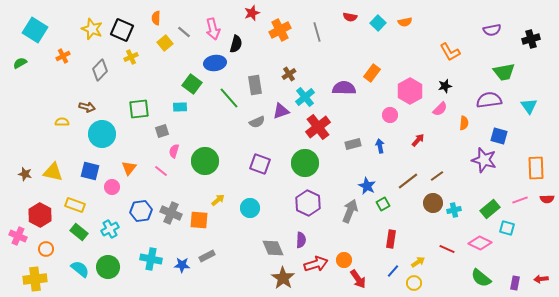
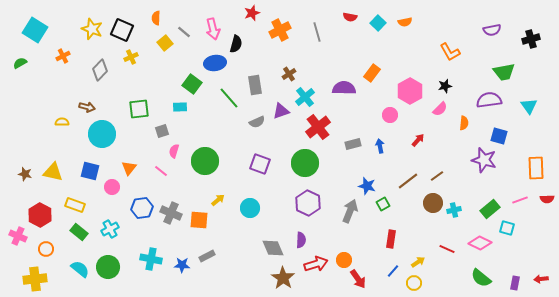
blue star at (367, 186): rotated 12 degrees counterclockwise
blue hexagon at (141, 211): moved 1 px right, 3 px up
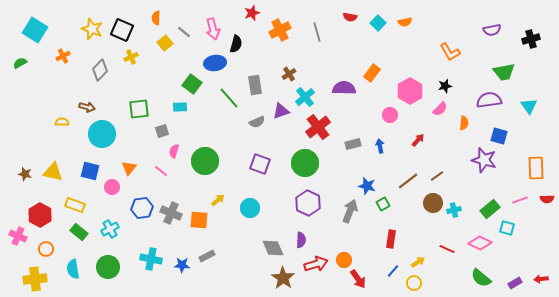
cyan semicircle at (80, 269): moved 7 px left; rotated 138 degrees counterclockwise
purple rectangle at (515, 283): rotated 48 degrees clockwise
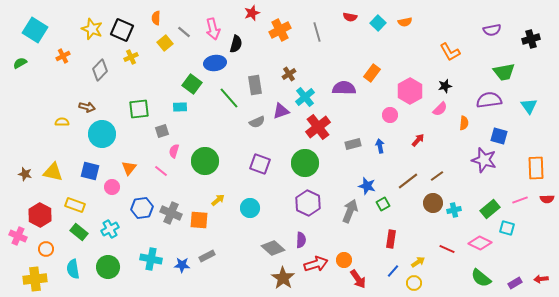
gray diamond at (273, 248): rotated 25 degrees counterclockwise
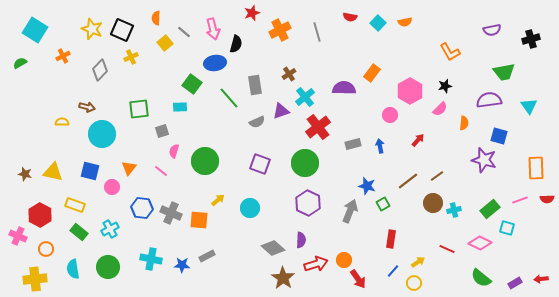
blue hexagon at (142, 208): rotated 15 degrees clockwise
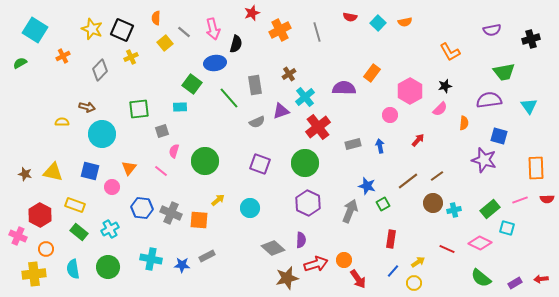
brown star at (283, 278): moved 4 px right; rotated 25 degrees clockwise
yellow cross at (35, 279): moved 1 px left, 5 px up
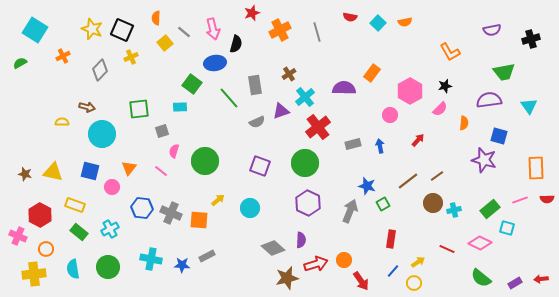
purple square at (260, 164): moved 2 px down
red arrow at (358, 279): moved 3 px right, 2 px down
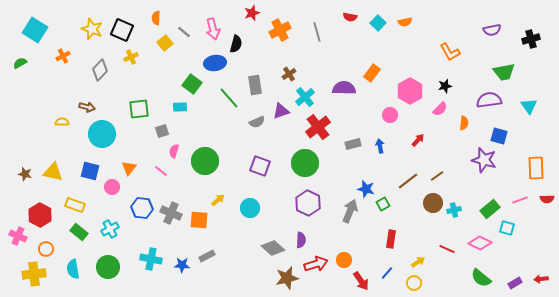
blue star at (367, 186): moved 1 px left, 3 px down
blue line at (393, 271): moved 6 px left, 2 px down
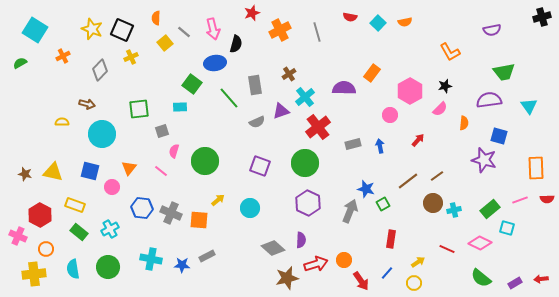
black cross at (531, 39): moved 11 px right, 22 px up
brown arrow at (87, 107): moved 3 px up
